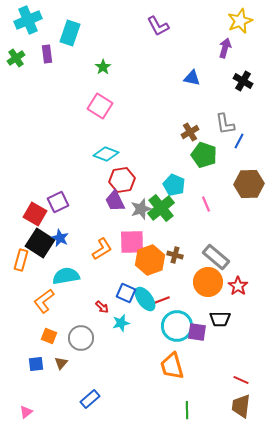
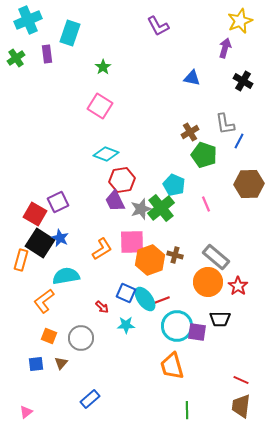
cyan star at (121, 323): moved 5 px right, 2 px down; rotated 12 degrees clockwise
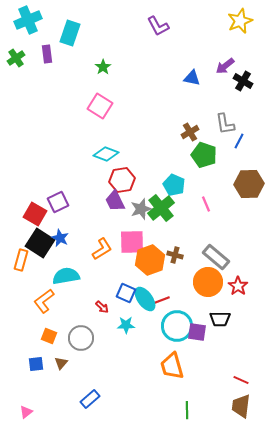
purple arrow at (225, 48): moved 18 px down; rotated 144 degrees counterclockwise
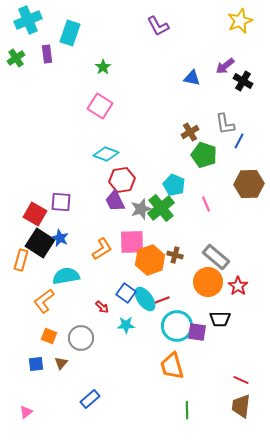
purple square at (58, 202): moved 3 px right; rotated 30 degrees clockwise
blue square at (126, 293): rotated 12 degrees clockwise
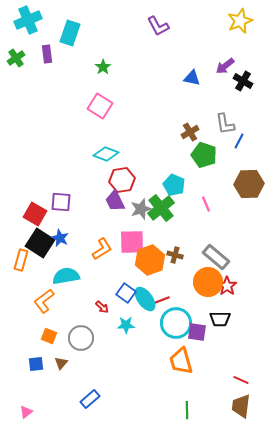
red star at (238, 286): moved 11 px left
cyan circle at (177, 326): moved 1 px left, 3 px up
orange trapezoid at (172, 366): moved 9 px right, 5 px up
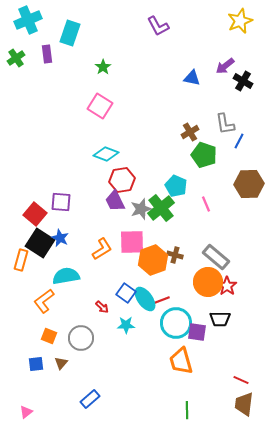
cyan pentagon at (174, 185): moved 2 px right, 1 px down
red square at (35, 214): rotated 10 degrees clockwise
orange hexagon at (150, 260): moved 3 px right
brown trapezoid at (241, 406): moved 3 px right, 2 px up
